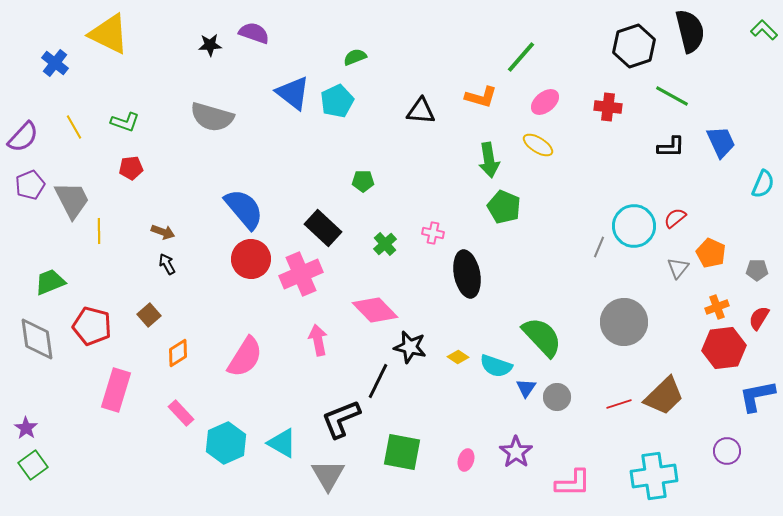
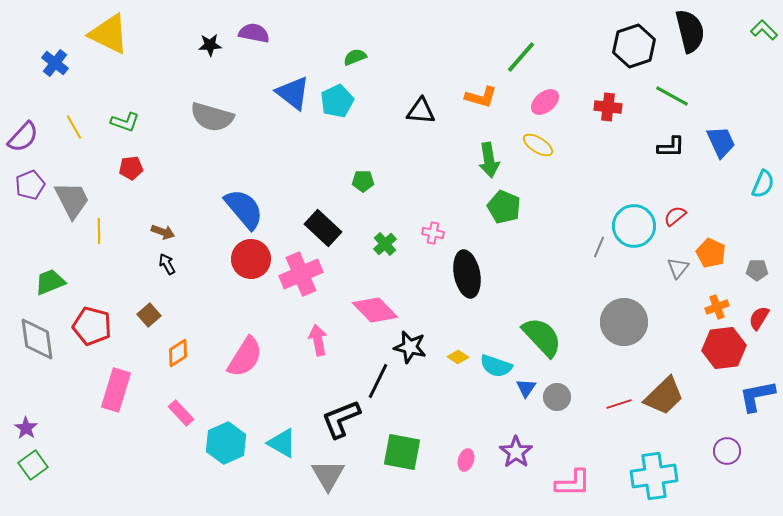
purple semicircle at (254, 33): rotated 8 degrees counterclockwise
red semicircle at (675, 218): moved 2 px up
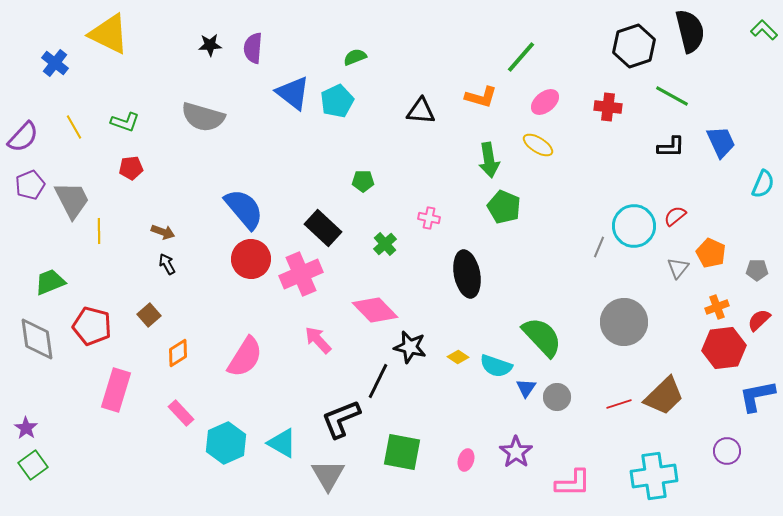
purple semicircle at (254, 33): moved 1 px left, 15 px down; rotated 96 degrees counterclockwise
gray semicircle at (212, 117): moved 9 px left
pink cross at (433, 233): moved 4 px left, 15 px up
red semicircle at (759, 318): moved 2 px down; rotated 15 degrees clockwise
pink arrow at (318, 340): rotated 32 degrees counterclockwise
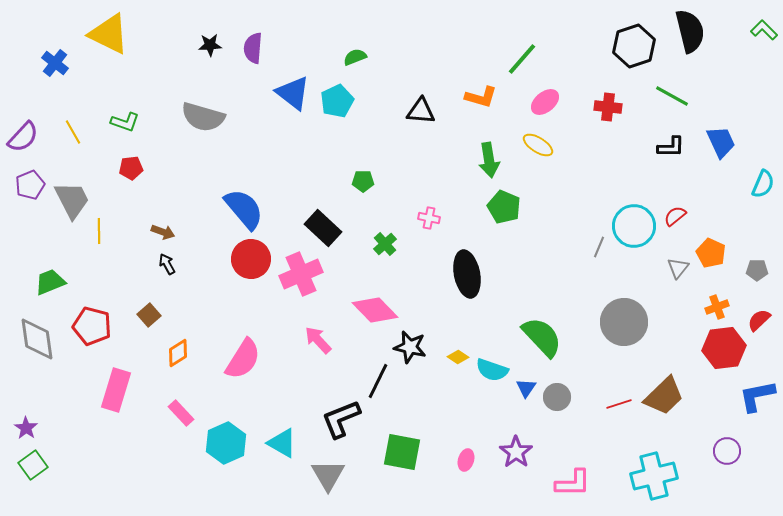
green line at (521, 57): moved 1 px right, 2 px down
yellow line at (74, 127): moved 1 px left, 5 px down
pink semicircle at (245, 357): moved 2 px left, 2 px down
cyan semicircle at (496, 366): moved 4 px left, 4 px down
cyan cross at (654, 476): rotated 6 degrees counterclockwise
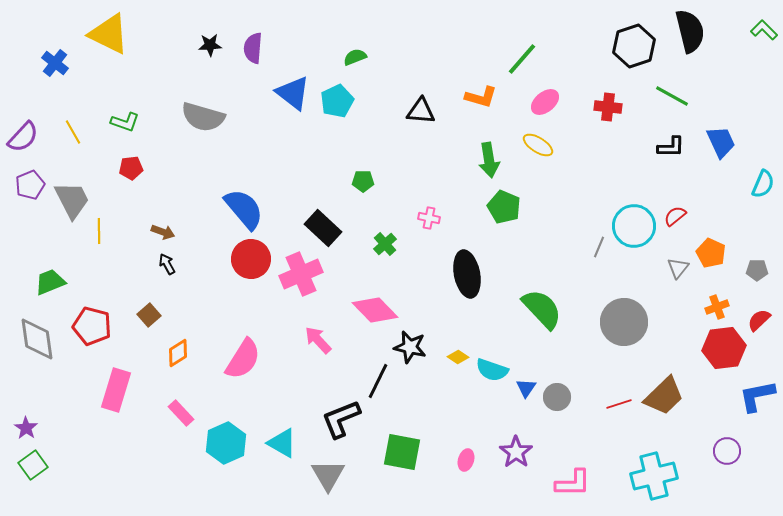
green semicircle at (542, 337): moved 28 px up
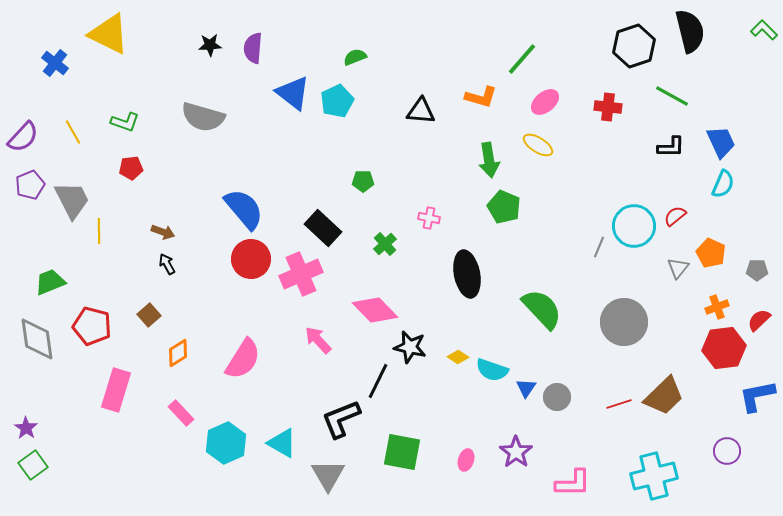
cyan semicircle at (763, 184): moved 40 px left
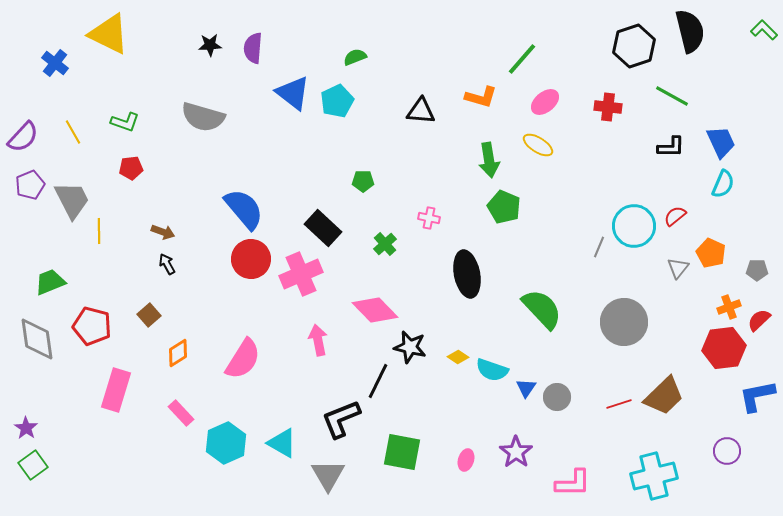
orange cross at (717, 307): moved 12 px right
pink arrow at (318, 340): rotated 32 degrees clockwise
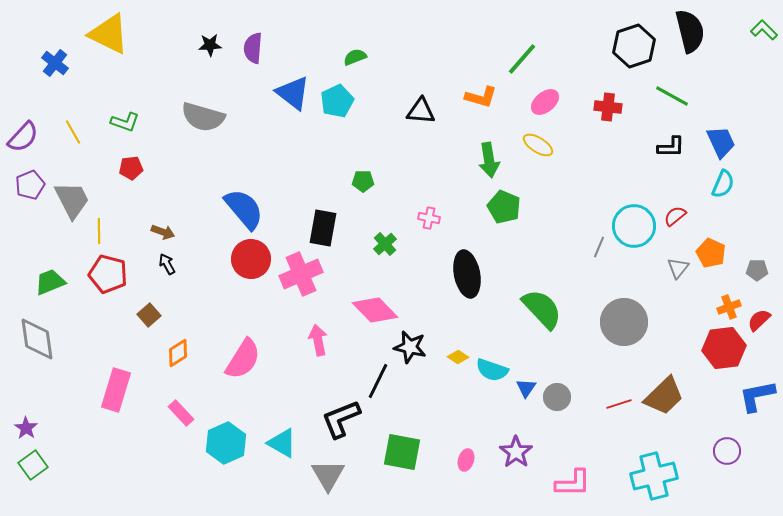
black rectangle at (323, 228): rotated 57 degrees clockwise
red pentagon at (92, 326): moved 16 px right, 52 px up
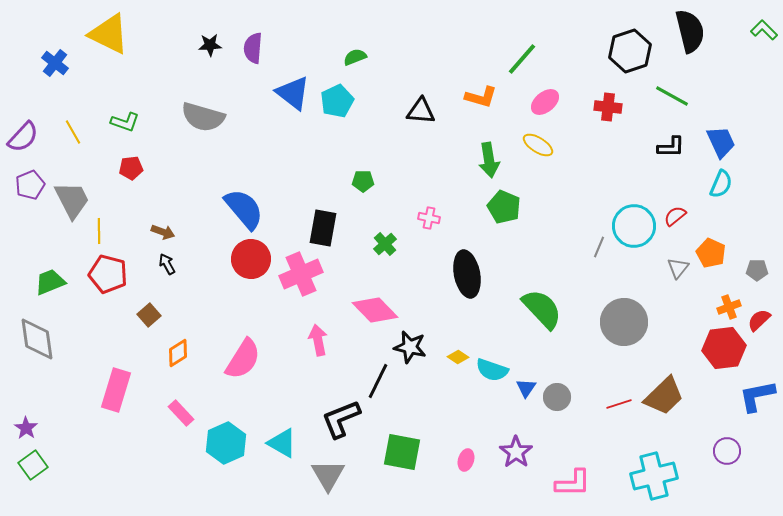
black hexagon at (634, 46): moved 4 px left, 5 px down
cyan semicircle at (723, 184): moved 2 px left
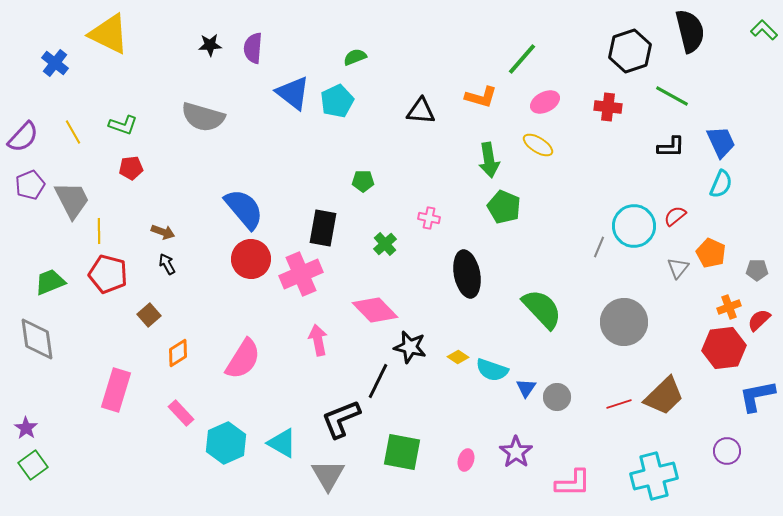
pink ellipse at (545, 102): rotated 12 degrees clockwise
green L-shape at (125, 122): moved 2 px left, 3 px down
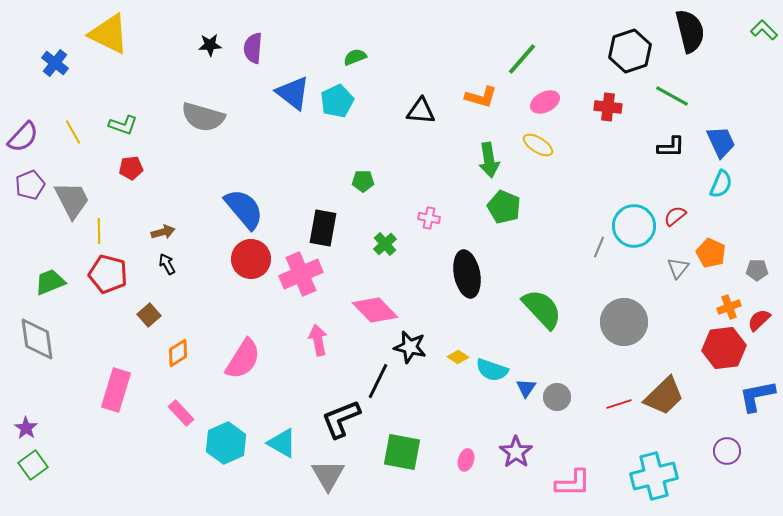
brown arrow at (163, 232): rotated 35 degrees counterclockwise
